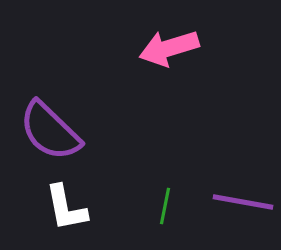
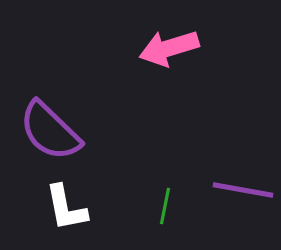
purple line: moved 12 px up
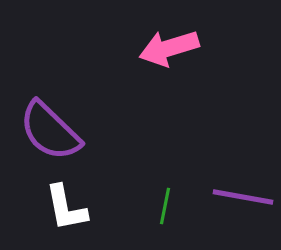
purple line: moved 7 px down
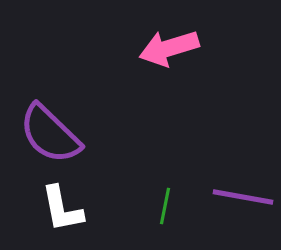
purple semicircle: moved 3 px down
white L-shape: moved 4 px left, 1 px down
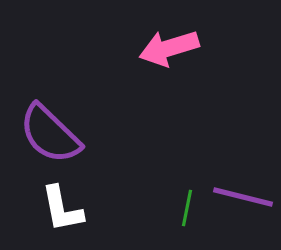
purple line: rotated 4 degrees clockwise
green line: moved 22 px right, 2 px down
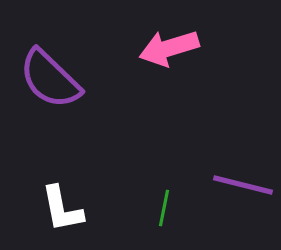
purple semicircle: moved 55 px up
purple line: moved 12 px up
green line: moved 23 px left
